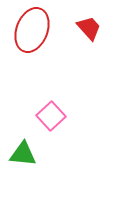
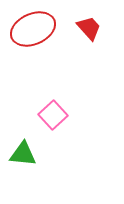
red ellipse: moved 1 px right, 1 px up; rotated 45 degrees clockwise
pink square: moved 2 px right, 1 px up
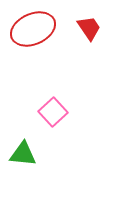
red trapezoid: rotated 8 degrees clockwise
pink square: moved 3 px up
